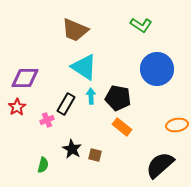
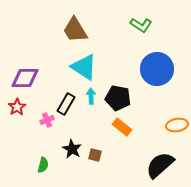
brown trapezoid: rotated 36 degrees clockwise
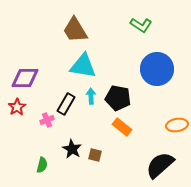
cyan triangle: moved 1 px left, 1 px up; rotated 24 degrees counterclockwise
green semicircle: moved 1 px left
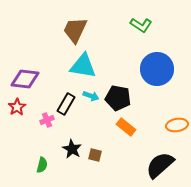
brown trapezoid: rotated 56 degrees clockwise
purple diamond: moved 1 px down; rotated 8 degrees clockwise
cyan arrow: rotated 112 degrees clockwise
orange rectangle: moved 4 px right
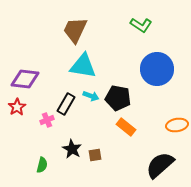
brown square: rotated 24 degrees counterclockwise
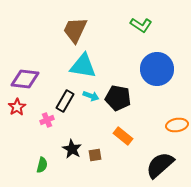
black rectangle: moved 1 px left, 3 px up
orange rectangle: moved 3 px left, 9 px down
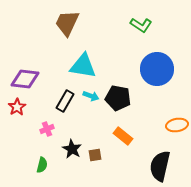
brown trapezoid: moved 8 px left, 7 px up
pink cross: moved 9 px down
black semicircle: moved 1 px down; rotated 36 degrees counterclockwise
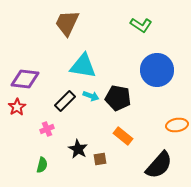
blue circle: moved 1 px down
black rectangle: rotated 15 degrees clockwise
black star: moved 6 px right
brown square: moved 5 px right, 4 px down
black semicircle: moved 1 px left, 1 px up; rotated 152 degrees counterclockwise
